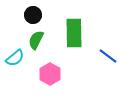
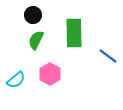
cyan semicircle: moved 1 px right, 22 px down
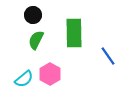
blue line: rotated 18 degrees clockwise
cyan semicircle: moved 8 px right, 1 px up
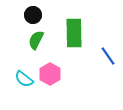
cyan semicircle: rotated 78 degrees clockwise
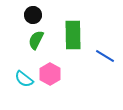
green rectangle: moved 1 px left, 2 px down
blue line: moved 3 px left; rotated 24 degrees counterclockwise
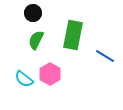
black circle: moved 2 px up
green rectangle: rotated 12 degrees clockwise
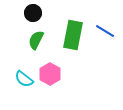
blue line: moved 25 px up
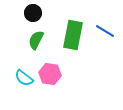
pink hexagon: rotated 20 degrees counterclockwise
cyan semicircle: moved 1 px up
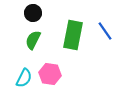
blue line: rotated 24 degrees clockwise
green semicircle: moved 3 px left
cyan semicircle: rotated 102 degrees counterclockwise
